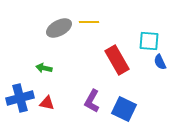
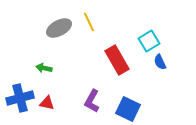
yellow line: rotated 66 degrees clockwise
cyan square: rotated 35 degrees counterclockwise
blue square: moved 4 px right
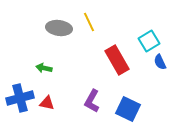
gray ellipse: rotated 35 degrees clockwise
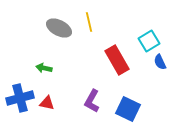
yellow line: rotated 12 degrees clockwise
gray ellipse: rotated 20 degrees clockwise
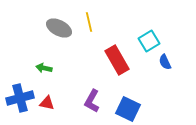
blue semicircle: moved 5 px right
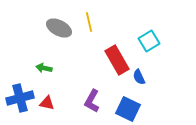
blue semicircle: moved 26 px left, 15 px down
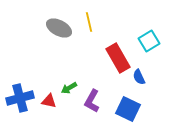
red rectangle: moved 1 px right, 2 px up
green arrow: moved 25 px right, 20 px down; rotated 42 degrees counterclockwise
red triangle: moved 2 px right, 2 px up
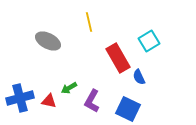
gray ellipse: moved 11 px left, 13 px down
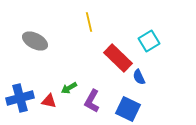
gray ellipse: moved 13 px left
red rectangle: rotated 16 degrees counterclockwise
